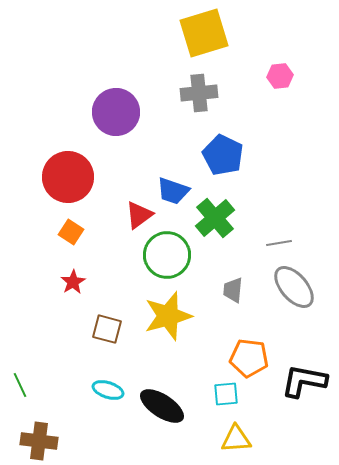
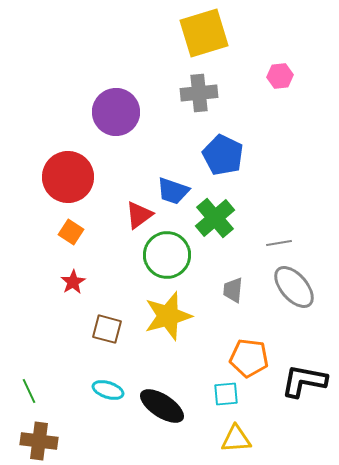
green line: moved 9 px right, 6 px down
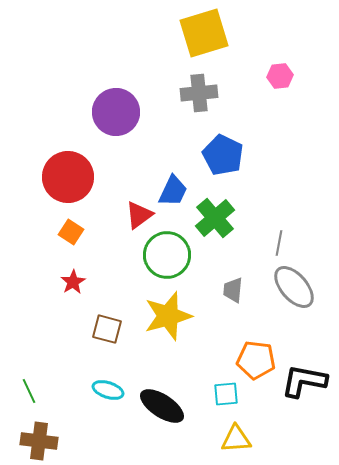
blue trapezoid: rotated 84 degrees counterclockwise
gray line: rotated 70 degrees counterclockwise
orange pentagon: moved 7 px right, 2 px down
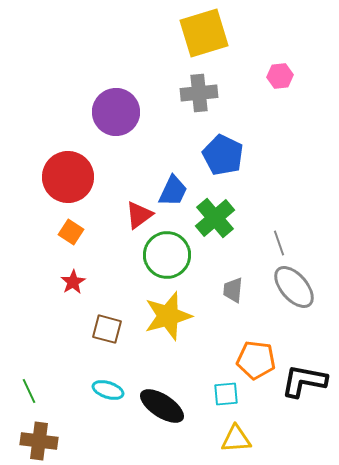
gray line: rotated 30 degrees counterclockwise
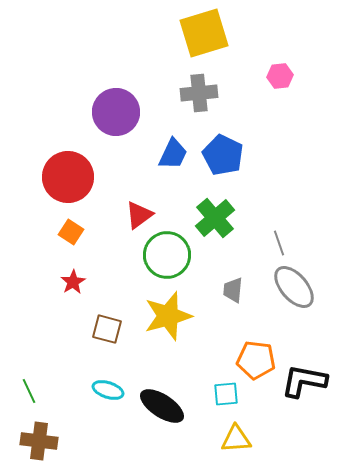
blue trapezoid: moved 37 px up
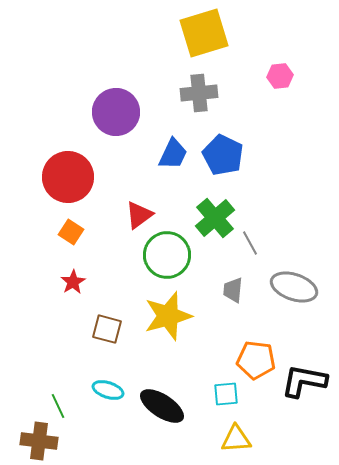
gray line: moved 29 px left; rotated 10 degrees counterclockwise
gray ellipse: rotated 30 degrees counterclockwise
green line: moved 29 px right, 15 px down
